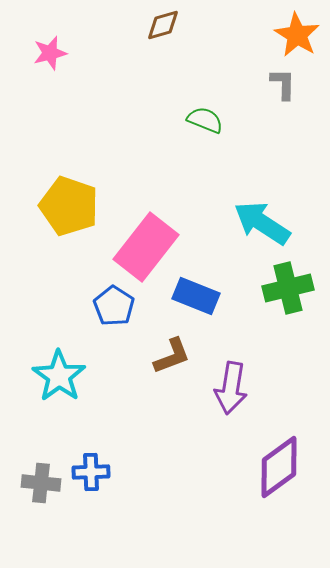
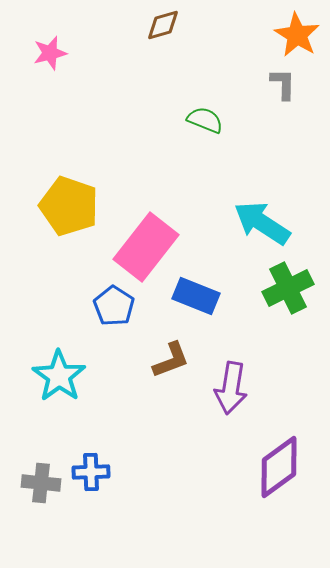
green cross: rotated 12 degrees counterclockwise
brown L-shape: moved 1 px left, 4 px down
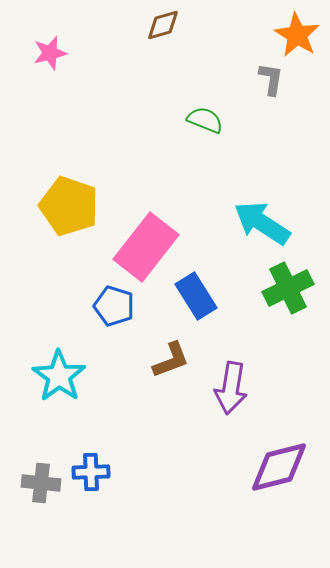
gray L-shape: moved 12 px left, 5 px up; rotated 8 degrees clockwise
blue rectangle: rotated 36 degrees clockwise
blue pentagon: rotated 15 degrees counterclockwise
purple diamond: rotated 22 degrees clockwise
